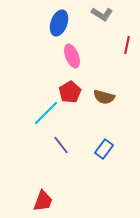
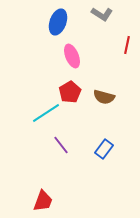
blue ellipse: moved 1 px left, 1 px up
cyan line: rotated 12 degrees clockwise
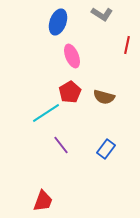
blue rectangle: moved 2 px right
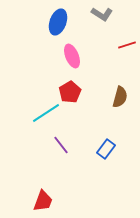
red line: rotated 60 degrees clockwise
brown semicircle: moved 16 px right; rotated 90 degrees counterclockwise
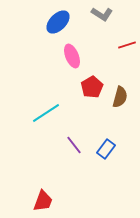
blue ellipse: rotated 25 degrees clockwise
red pentagon: moved 22 px right, 5 px up
purple line: moved 13 px right
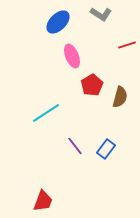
gray L-shape: moved 1 px left
red pentagon: moved 2 px up
purple line: moved 1 px right, 1 px down
